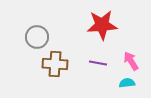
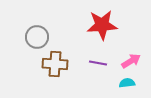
pink arrow: rotated 90 degrees clockwise
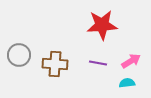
gray circle: moved 18 px left, 18 px down
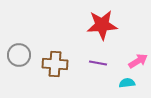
pink arrow: moved 7 px right
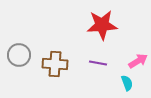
cyan semicircle: rotated 77 degrees clockwise
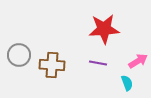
red star: moved 2 px right, 4 px down
brown cross: moved 3 px left, 1 px down
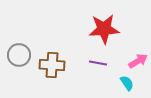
cyan semicircle: rotated 14 degrees counterclockwise
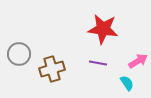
red star: moved 1 px left; rotated 12 degrees clockwise
gray circle: moved 1 px up
brown cross: moved 4 px down; rotated 20 degrees counterclockwise
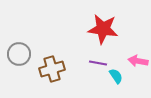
pink arrow: rotated 138 degrees counterclockwise
cyan semicircle: moved 11 px left, 7 px up
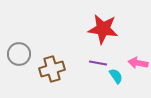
pink arrow: moved 2 px down
